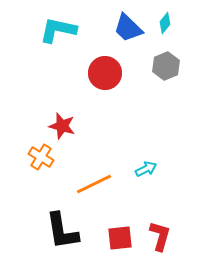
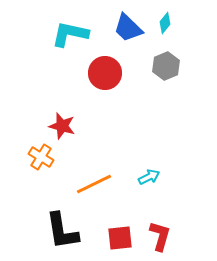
cyan L-shape: moved 12 px right, 4 px down
cyan arrow: moved 3 px right, 8 px down
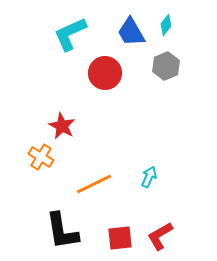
cyan diamond: moved 1 px right, 2 px down
blue trapezoid: moved 3 px right, 4 px down; rotated 16 degrees clockwise
cyan L-shape: rotated 36 degrees counterclockwise
red star: rotated 12 degrees clockwise
cyan arrow: rotated 40 degrees counterclockwise
red L-shape: rotated 136 degrees counterclockwise
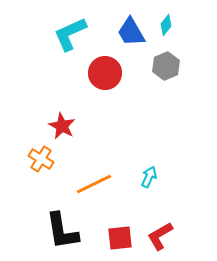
orange cross: moved 2 px down
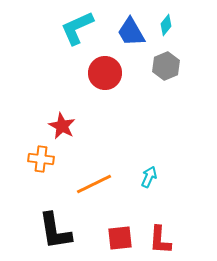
cyan L-shape: moved 7 px right, 6 px up
orange cross: rotated 25 degrees counterclockwise
black L-shape: moved 7 px left
red L-shape: moved 4 px down; rotated 56 degrees counterclockwise
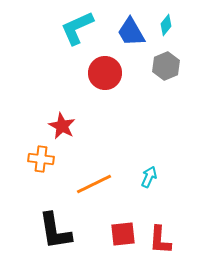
red square: moved 3 px right, 4 px up
